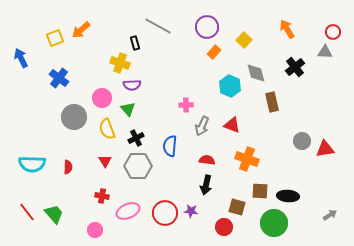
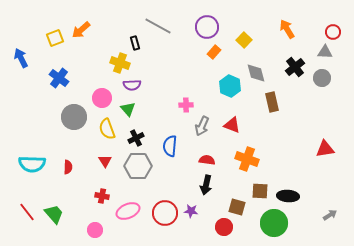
gray circle at (302, 141): moved 20 px right, 63 px up
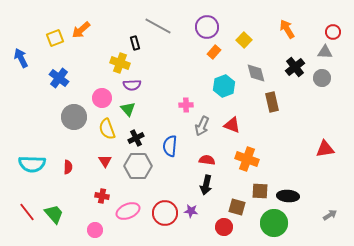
cyan hexagon at (230, 86): moved 6 px left; rotated 15 degrees clockwise
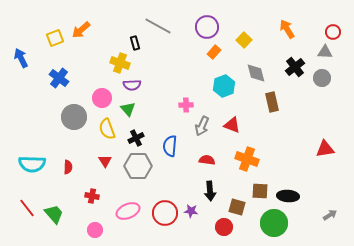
black arrow at (206, 185): moved 4 px right, 6 px down; rotated 18 degrees counterclockwise
red cross at (102, 196): moved 10 px left
red line at (27, 212): moved 4 px up
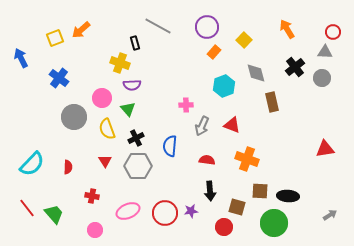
cyan semicircle at (32, 164): rotated 48 degrees counterclockwise
purple star at (191, 211): rotated 16 degrees counterclockwise
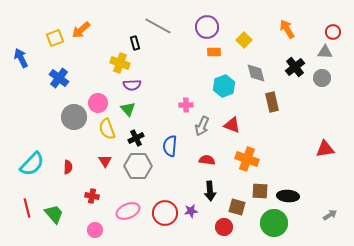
orange rectangle at (214, 52): rotated 48 degrees clockwise
pink circle at (102, 98): moved 4 px left, 5 px down
red line at (27, 208): rotated 24 degrees clockwise
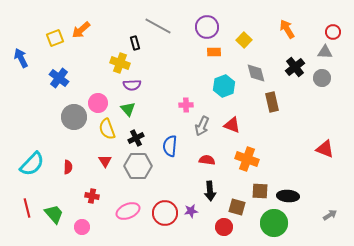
red triangle at (325, 149): rotated 30 degrees clockwise
pink circle at (95, 230): moved 13 px left, 3 px up
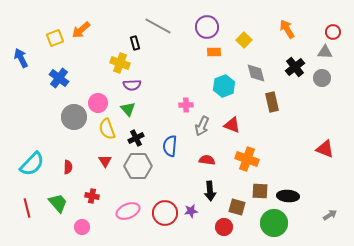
green trapezoid at (54, 214): moved 4 px right, 11 px up
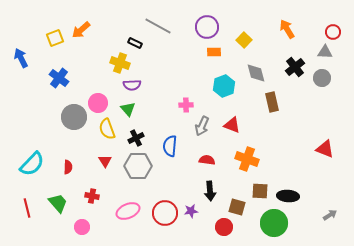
black rectangle at (135, 43): rotated 48 degrees counterclockwise
